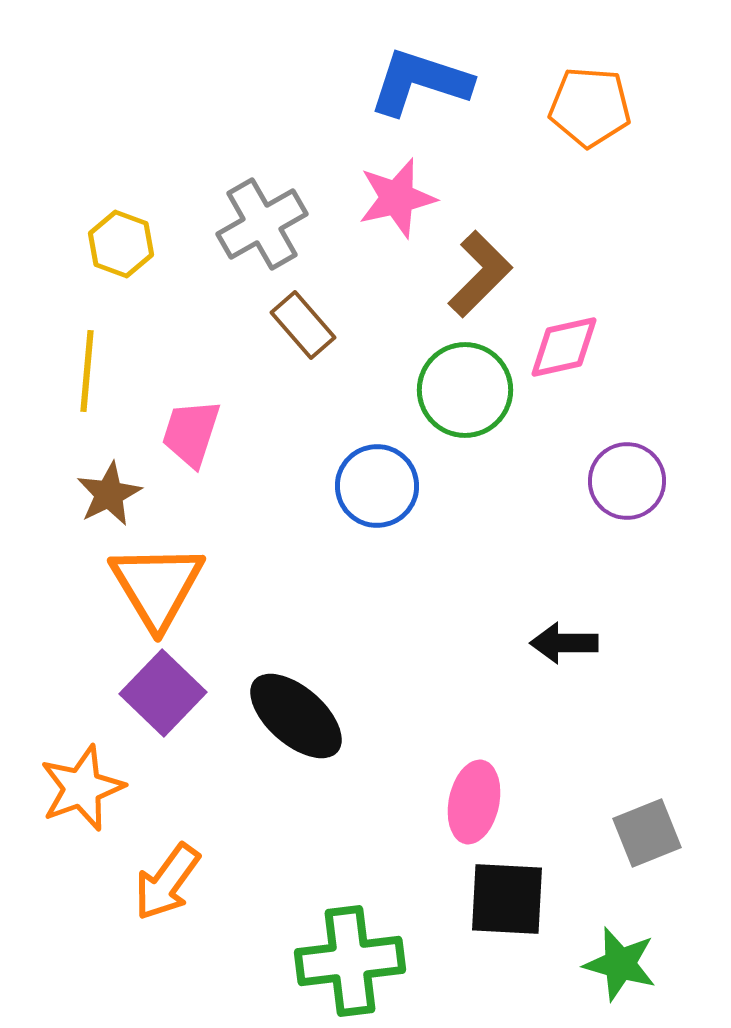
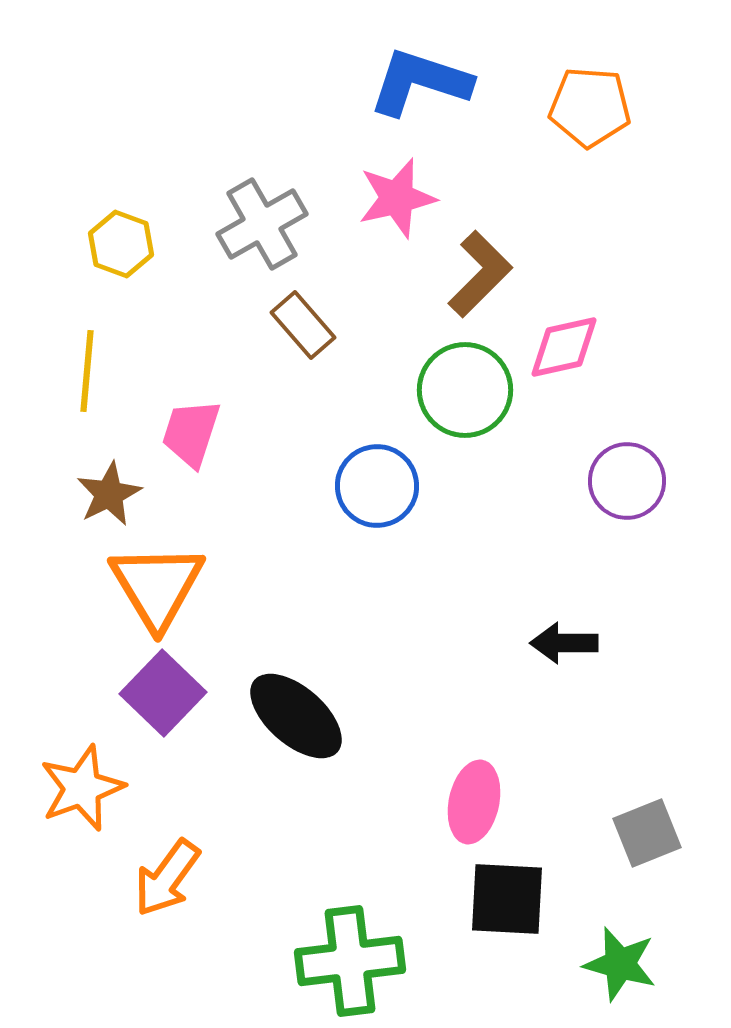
orange arrow: moved 4 px up
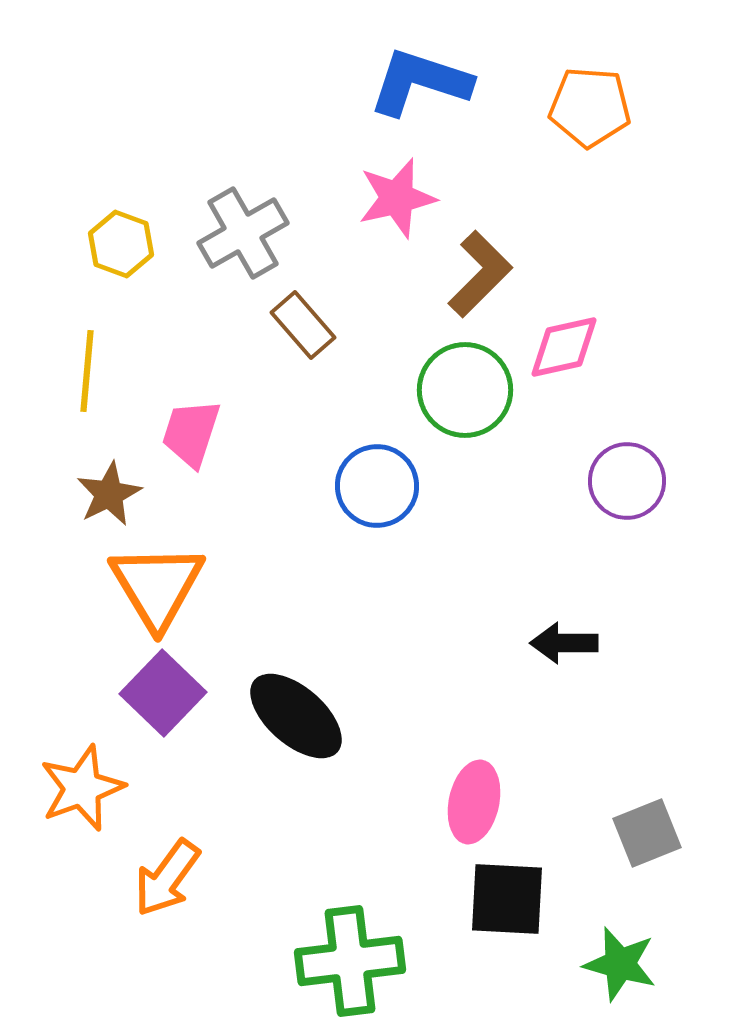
gray cross: moved 19 px left, 9 px down
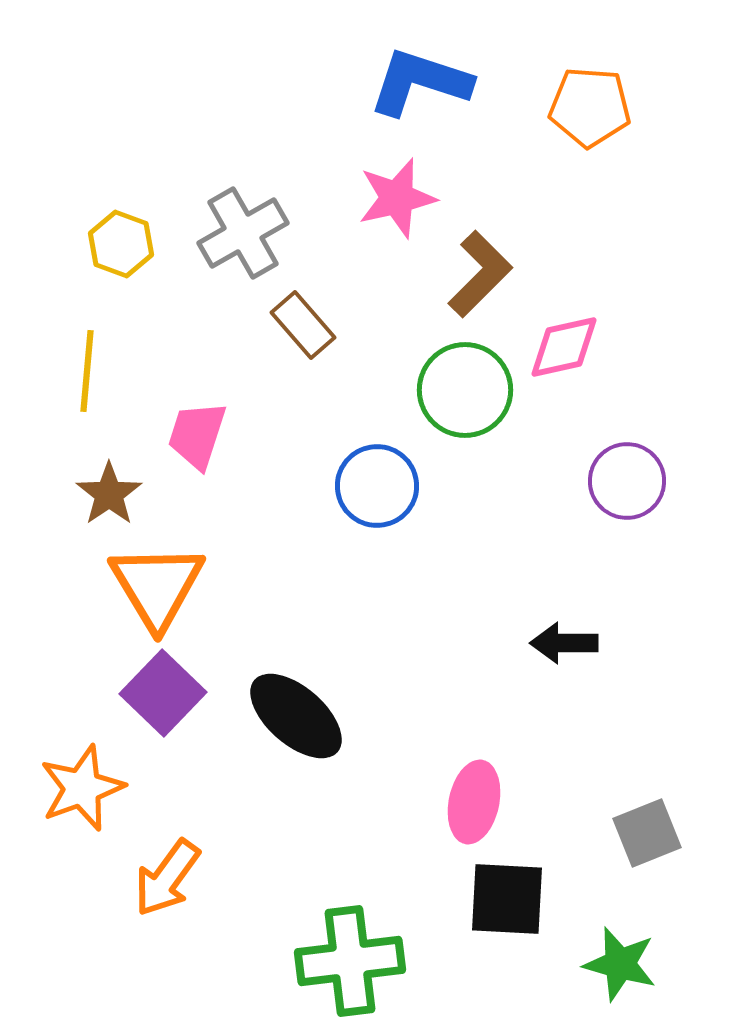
pink trapezoid: moved 6 px right, 2 px down
brown star: rotated 8 degrees counterclockwise
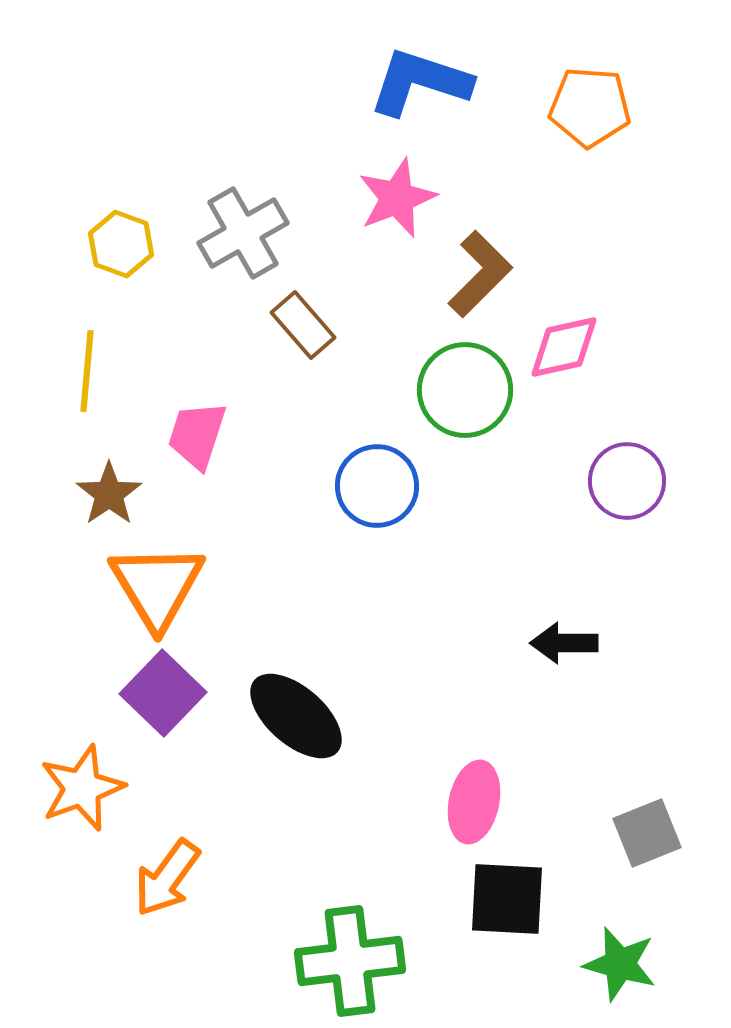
pink star: rotated 8 degrees counterclockwise
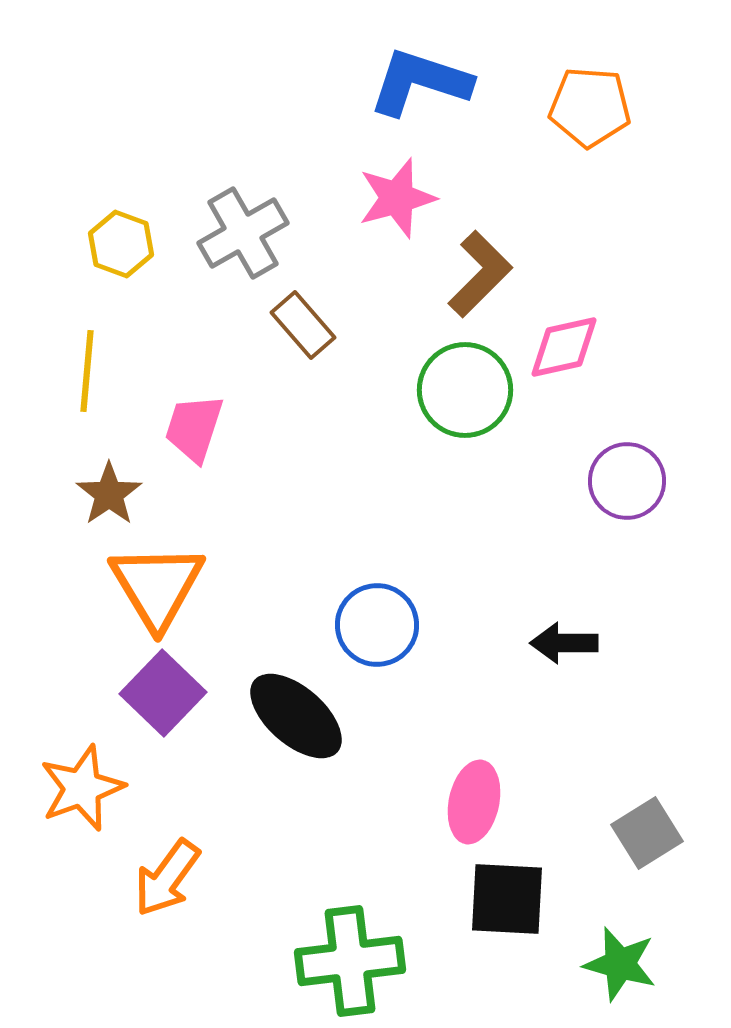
pink star: rotated 6 degrees clockwise
pink trapezoid: moved 3 px left, 7 px up
blue circle: moved 139 px down
gray square: rotated 10 degrees counterclockwise
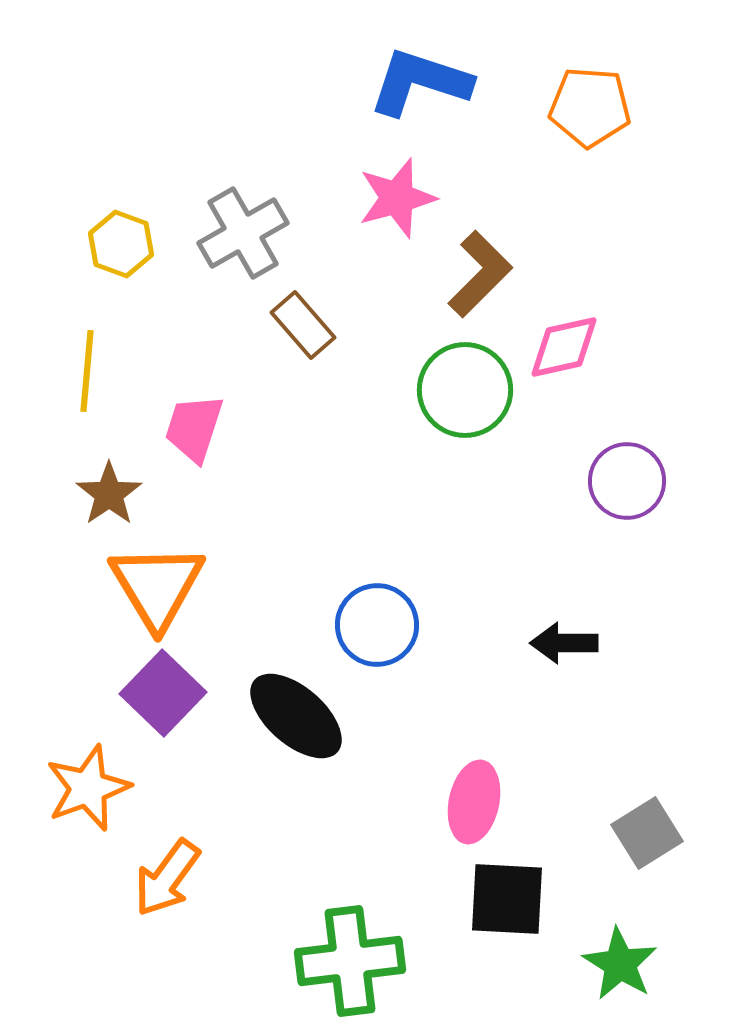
orange star: moved 6 px right
green star: rotated 16 degrees clockwise
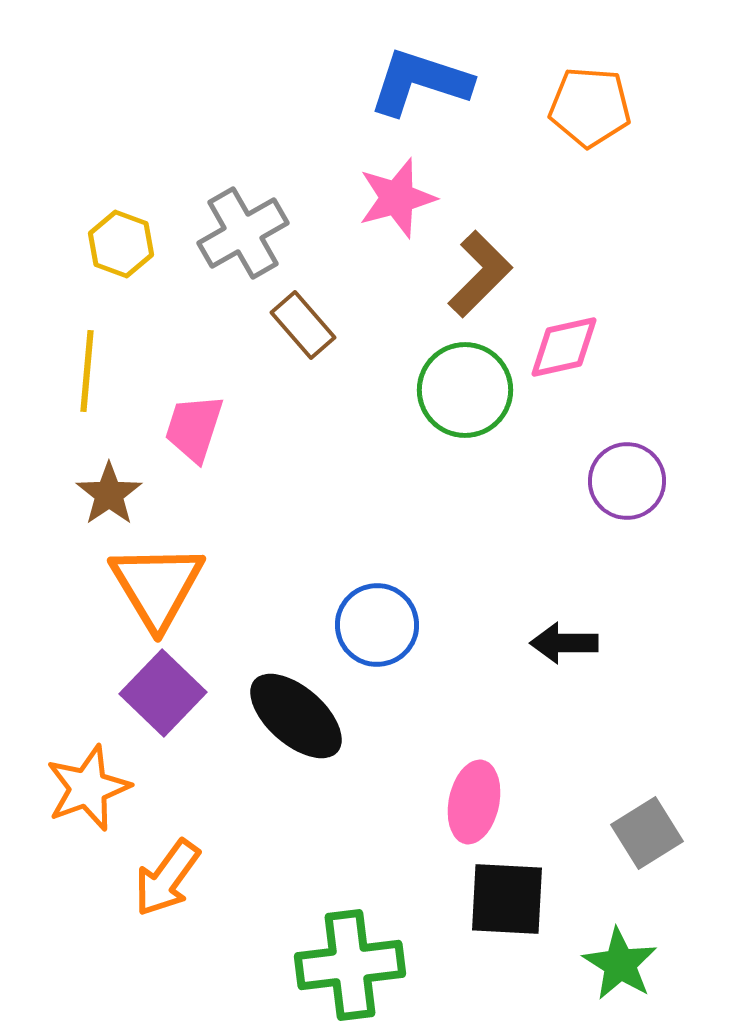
green cross: moved 4 px down
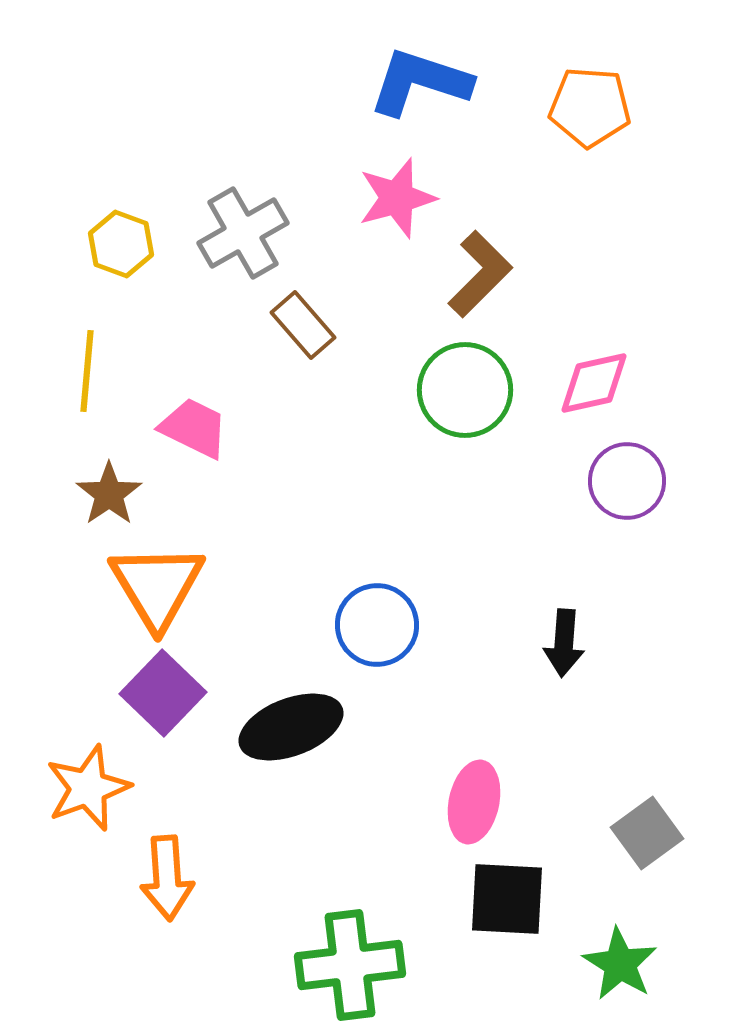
pink diamond: moved 30 px right, 36 px down
pink trapezoid: rotated 98 degrees clockwise
black arrow: rotated 86 degrees counterclockwise
black ellipse: moved 5 px left, 11 px down; rotated 62 degrees counterclockwise
gray square: rotated 4 degrees counterclockwise
orange arrow: rotated 40 degrees counterclockwise
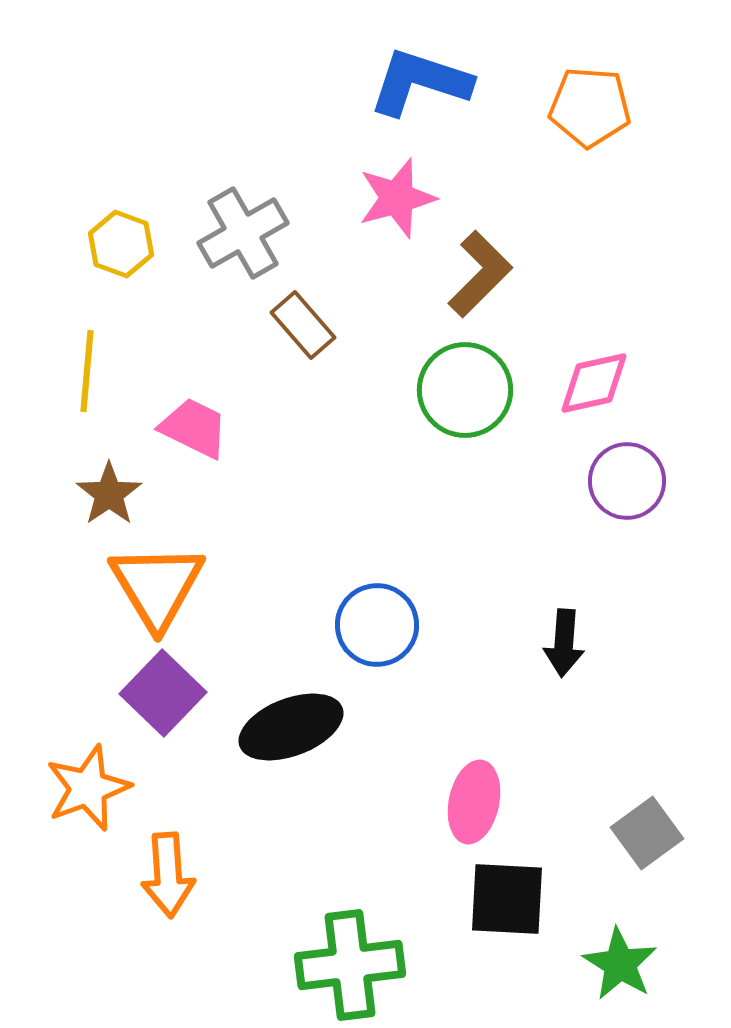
orange arrow: moved 1 px right, 3 px up
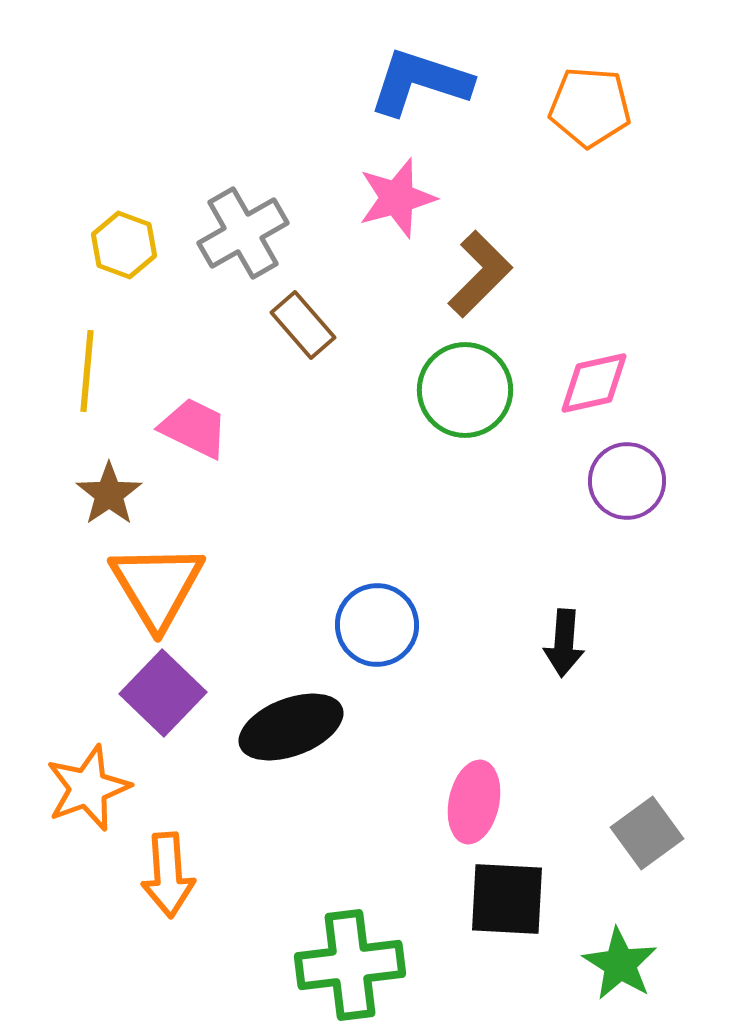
yellow hexagon: moved 3 px right, 1 px down
